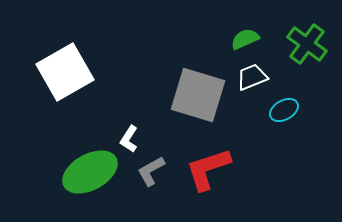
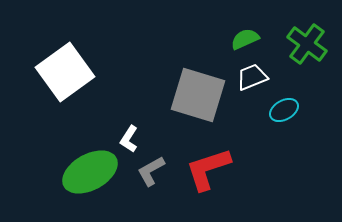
white square: rotated 6 degrees counterclockwise
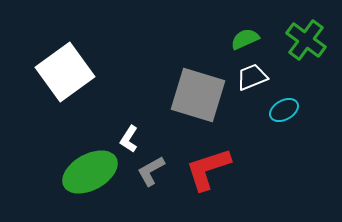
green cross: moved 1 px left, 4 px up
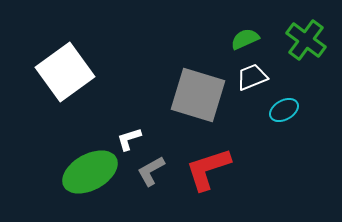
white L-shape: rotated 40 degrees clockwise
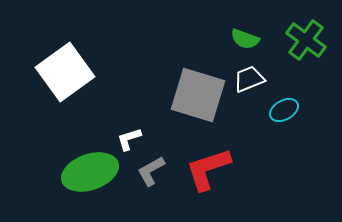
green semicircle: rotated 136 degrees counterclockwise
white trapezoid: moved 3 px left, 2 px down
green ellipse: rotated 10 degrees clockwise
